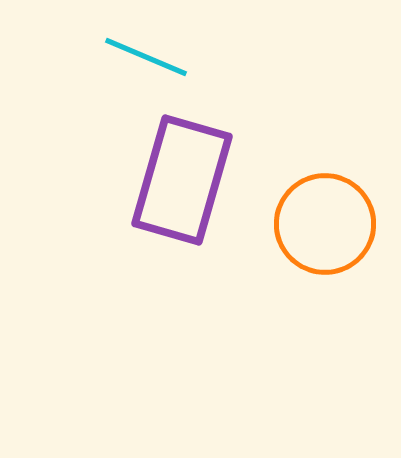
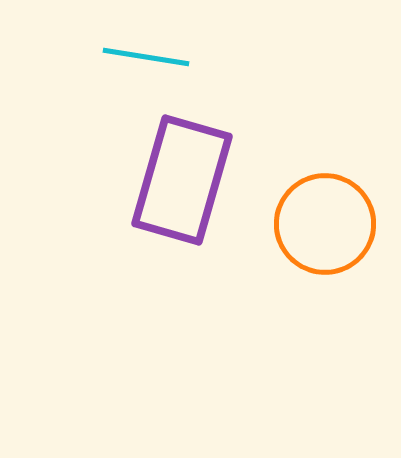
cyan line: rotated 14 degrees counterclockwise
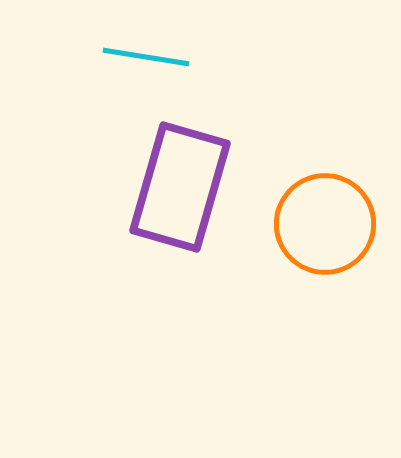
purple rectangle: moved 2 px left, 7 px down
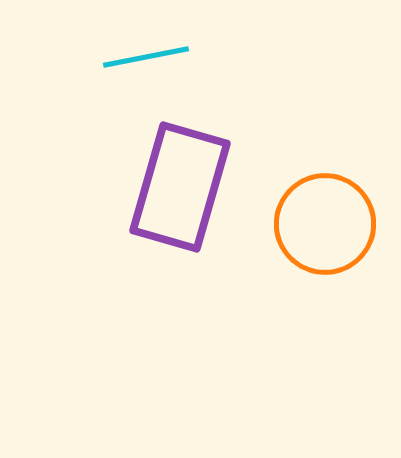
cyan line: rotated 20 degrees counterclockwise
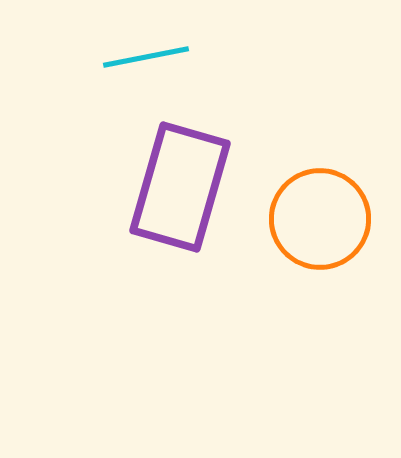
orange circle: moved 5 px left, 5 px up
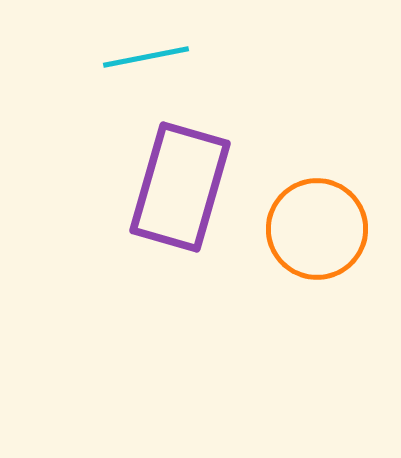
orange circle: moved 3 px left, 10 px down
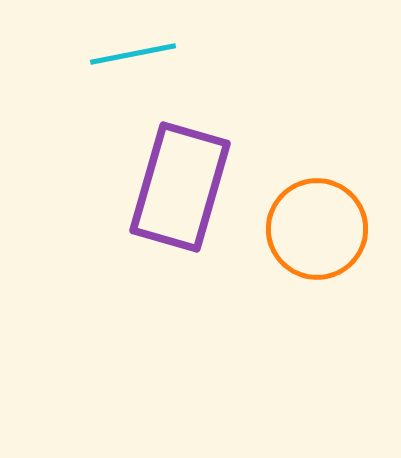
cyan line: moved 13 px left, 3 px up
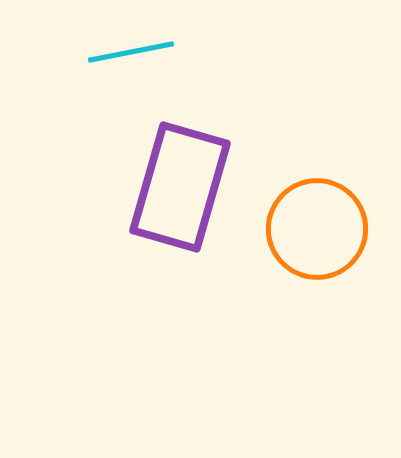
cyan line: moved 2 px left, 2 px up
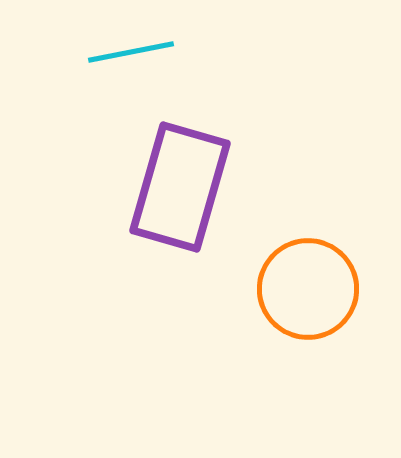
orange circle: moved 9 px left, 60 px down
